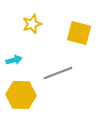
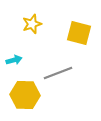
yellow hexagon: moved 4 px right
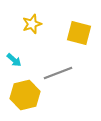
cyan arrow: rotated 56 degrees clockwise
yellow hexagon: rotated 16 degrees counterclockwise
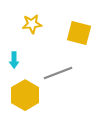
yellow star: rotated 12 degrees clockwise
cyan arrow: rotated 49 degrees clockwise
yellow hexagon: rotated 16 degrees counterclockwise
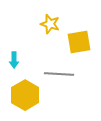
yellow star: moved 18 px right; rotated 24 degrees clockwise
yellow square: moved 9 px down; rotated 25 degrees counterclockwise
gray line: moved 1 px right, 1 px down; rotated 24 degrees clockwise
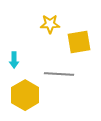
yellow star: rotated 18 degrees counterclockwise
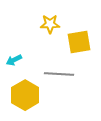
cyan arrow: rotated 63 degrees clockwise
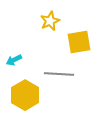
yellow star: moved 3 px up; rotated 24 degrees counterclockwise
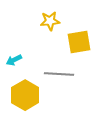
yellow star: rotated 18 degrees clockwise
